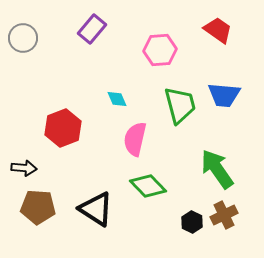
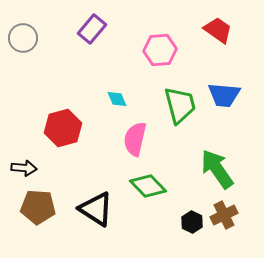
red hexagon: rotated 6 degrees clockwise
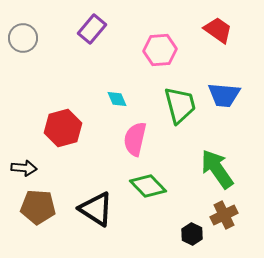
black hexagon: moved 12 px down
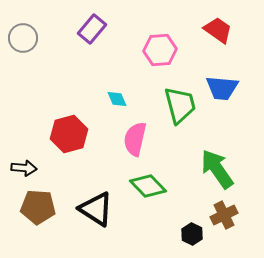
blue trapezoid: moved 2 px left, 7 px up
red hexagon: moved 6 px right, 6 px down
